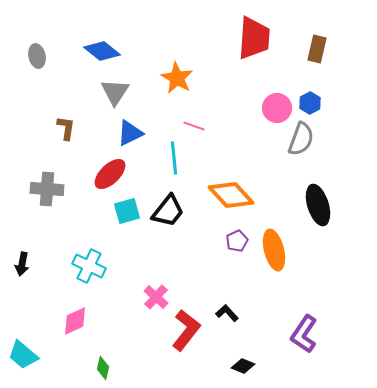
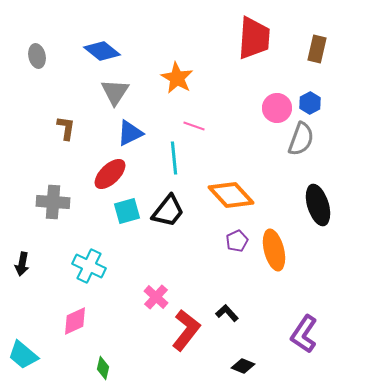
gray cross: moved 6 px right, 13 px down
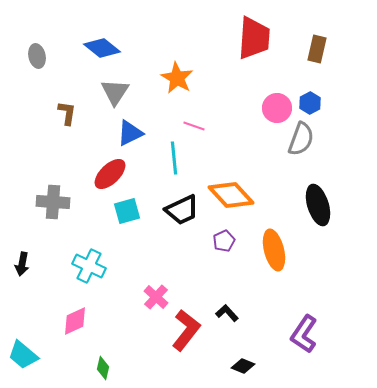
blue diamond: moved 3 px up
brown L-shape: moved 1 px right, 15 px up
black trapezoid: moved 14 px right, 1 px up; rotated 27 degrees clockwise
purple pentagon: moved 13 px left
